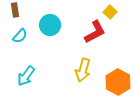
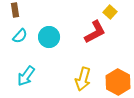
cyan circle: moved 1 px left, 12 px down
yellow arrow: moved 9 px down
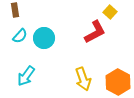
cyan circle: moved 5 px left, 1 px down
yellow arrow: rotated 35 degrees counterclockwise
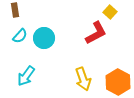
red L-shape: moved 1 px right, 1 px down
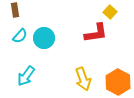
red L-shape: rotated 20 degrees clockwise
